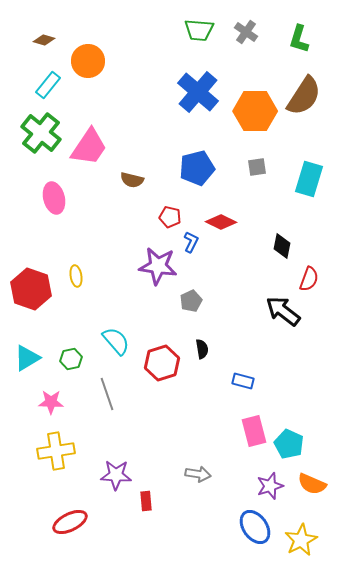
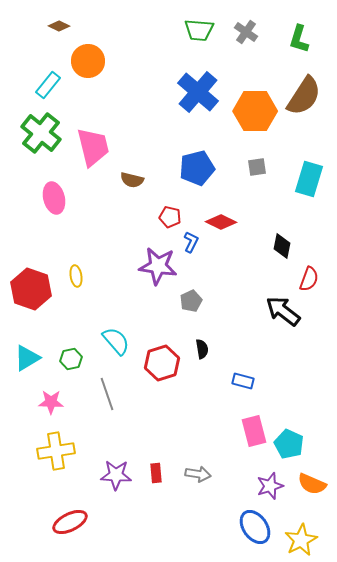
brown diamond at (44, 40): moved 15 px right, 14 px up; rotated 10 degrees clockwise
pink trapezoid at (89, 147): moved 4 px right; rotated 48 degrees counterclockwise
red rectangle at (146, 501): moved 10 px right, 28 px up
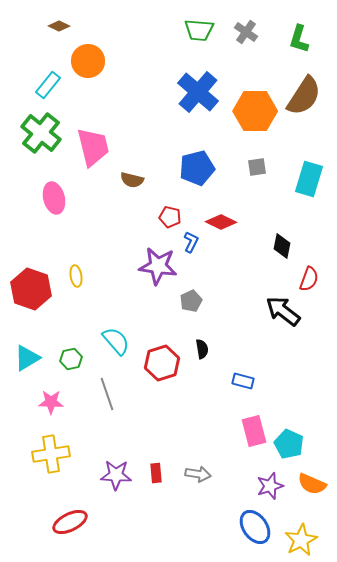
yellow cross at (56, 451): moved 5 px left, 3 px down
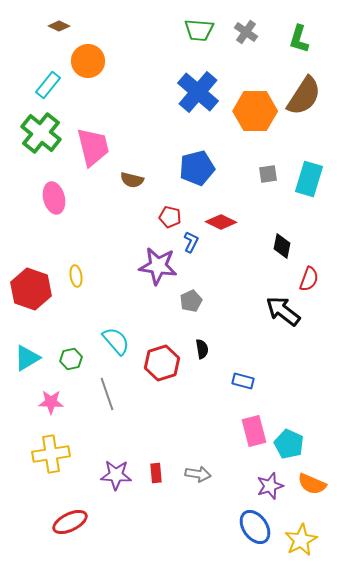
gray square at (257, 167): moved 11 px right, 7 px down
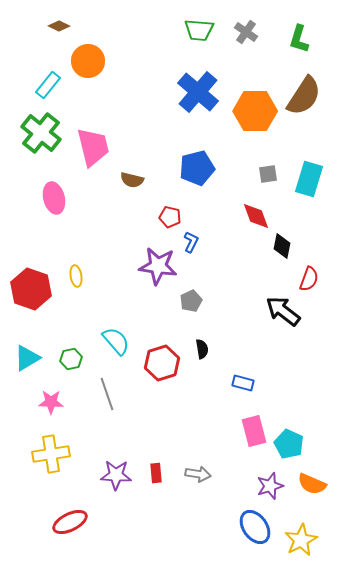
red diamond at (221, 222): moved 35 px right, 6 px up; rotated 44 degrees clockwise
blue rectangle at (243, 381): moved 2 px down
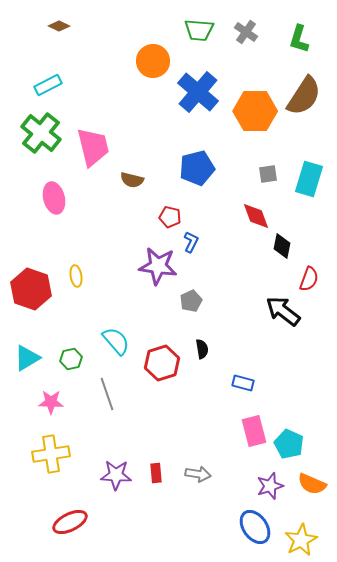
orange circle at (88, 61): moved 65 px right
cyan rectangle at (48, 85): rotated 24 degrees clockwise
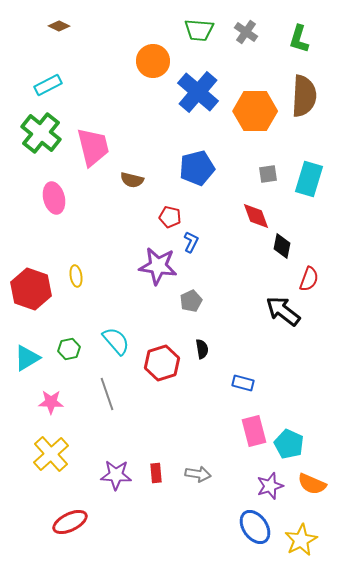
brown semicircle at (304, 96): rotated 30 degrees counterclockwise
green hexagon at (71, 359): moved 2 px left, 10 px up
yellow cross at (51, 454): rotated 33 degrees counterclockwise
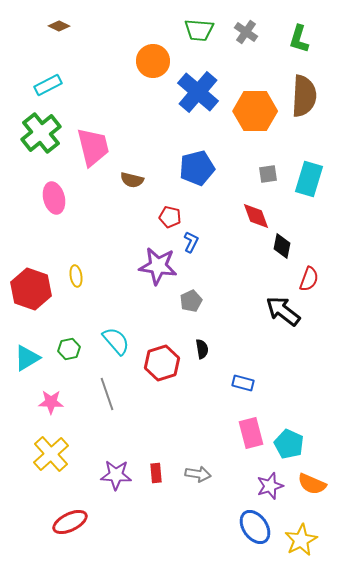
green cross at (41, 133): rotated 12 degrees clockwise
pink rectangle at (254, 431): moved 3 px left, 2 px down
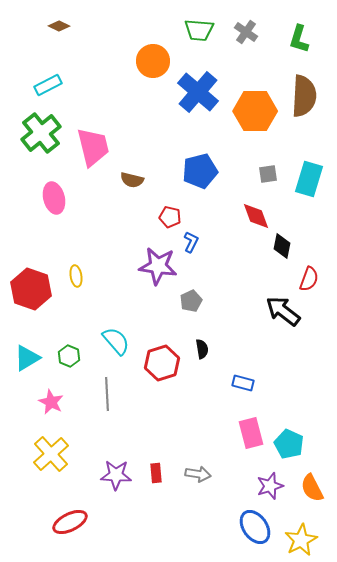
blue pentagon at (197, 168): moved 3 px right, 3 px down
green hexagon at (69, 349): moved 7 px down; rotated 25 degrees counterclockwise
gray line at (107, 394): rotated 16 degrees clockwise
pink star at (51, 402): rotated 25 degrees clockwise
orange semicircle at (312, 484): moved 4 px down; rotated 40 degrees clockwise
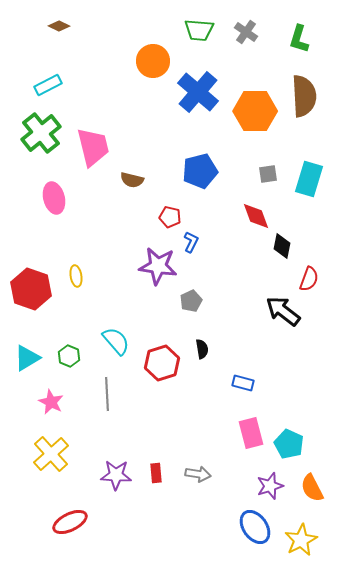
brown semicircle at (304, 96): rotated 6 degrees counterclockwise
